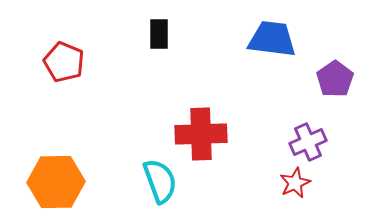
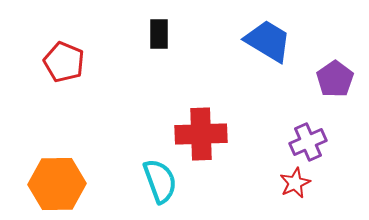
blue trapezoid: moved 4 px left, 2 px down; rotated 24 degrees clockwise
orange hexagon: moved 1 px right, 2 px down
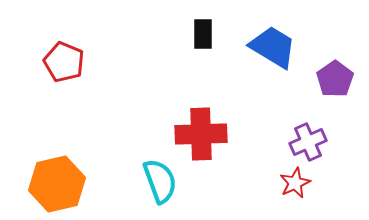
black rectangle: moved 44 px right
blue trapezoid: moved 5 px right, 6 px down
orange hexagon: rotated 12 degrees counterclockwise
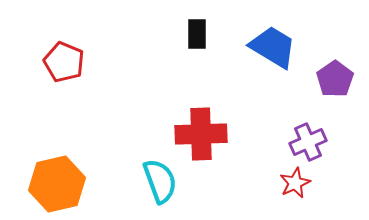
black rectangle: moved 6 px left
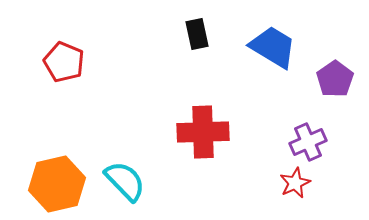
black rectangle: rotated 12 degrees counterclockwise
red cross: moved 2 px right, 2 px up
cyan semicircle: moved 35 px left; rotated 24 degrees counterclockwise
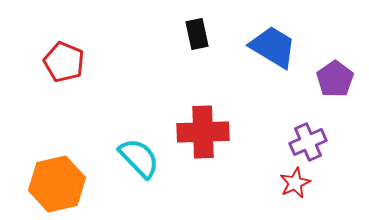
cyan semicircle: moved 14 px right, 23 px up
